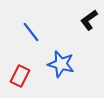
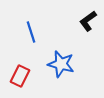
black L-shape: moved 1 px left, 1 px down
blue line: rotated 20 degrees clockwise
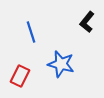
black L-shape: moved 1 px left, 1 px down; rotated 15 degrees counterclockwise
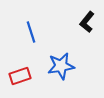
blue star: moved 2 px down; rotated 24 degrees counterclockwise
red rectangle: rotated 45 degrees clockwise
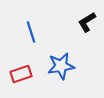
black L-shape: rotated 20 degrees clockwise
red rectangle: moved 1 px right, 2 px up
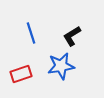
black L-shape: moved 15 px left, 14 px down
blue line: moved 1 px down
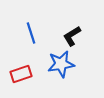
blue star: moved 2 px up
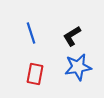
blue star: moved 17 px right, 3 px down
red rectangle: moved 14 px right; rotated 60 degrees counterclockwise
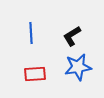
blue line: rotated 15 degrees clockwise
red rectangle: rotated 75 degrees clockwise
